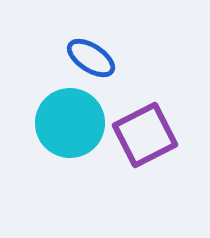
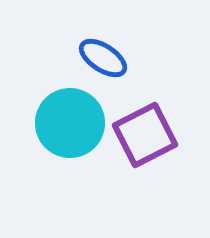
blue ellipse: moved 12 px right
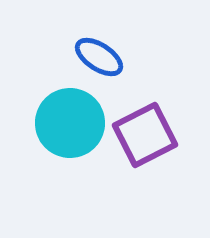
blue ellipse: moved 4 px left, 1 px up
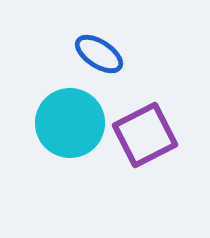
blue ellipse: moved 3 px up
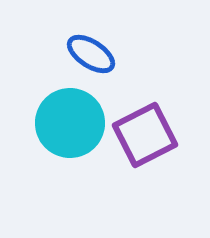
blue ellipse: moved 8 px left
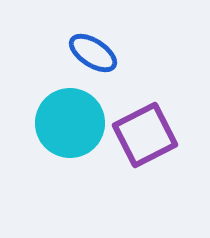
blue ellipse: moved 2 px right, 1 px up
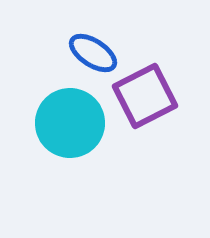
purple square: moved 39 px up
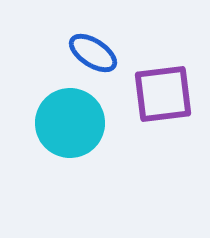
purple square: moved 18 px right, 2 px up; rotated 20 degrees clockwise
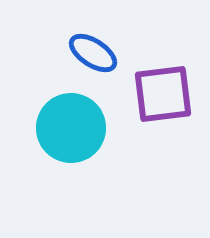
cyan circle: moved 1 px right, 5 px down
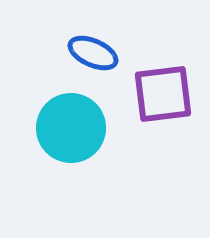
blue ellipse: rotated 9 degrees counterclockwise
